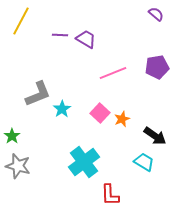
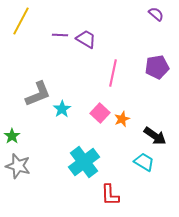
pink line: rotated 56 degrees counterclockwise
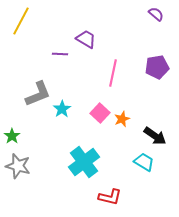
purple line: moved 19 px down
red L-shape: moved 2 px down; rotated 75 degrees counterclockwise
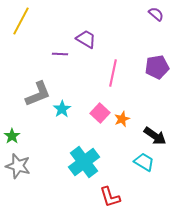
red L-shape: rotated 60 degrees clockwise
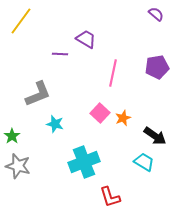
yellow line: rotated 8 degrees clockwise
cyan star: moved 7 px left, 15 px down; rotated 24 degrees counterclockwise
orange star: moved 1 px right, 1 px up
cyan cross: rotated 16 degrees clockwise
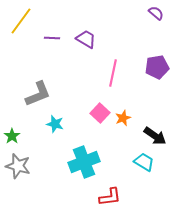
purple semicircle: moved 1 px up
purple line: moved 8 px left, 16 px up
red L-shape: rotated 80 degrees counterclockwise
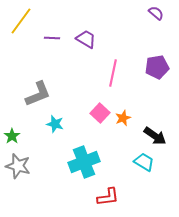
red L-shape: moved 2 px left
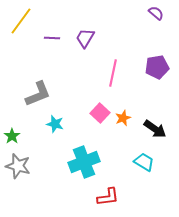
purple trapezoid: moved 1 px left, 1 px up; rotated 90 degrees counterclockwise
black arrow: moved 7 px up
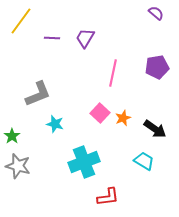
cyan trapezoid: moved 1 px up
